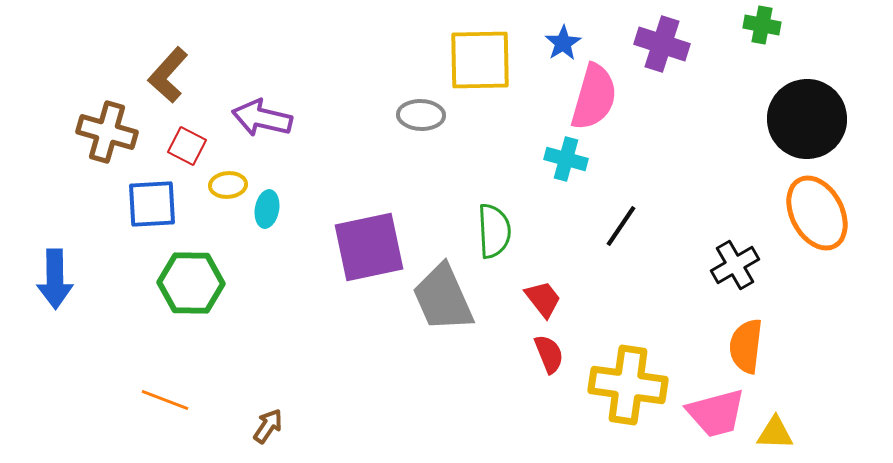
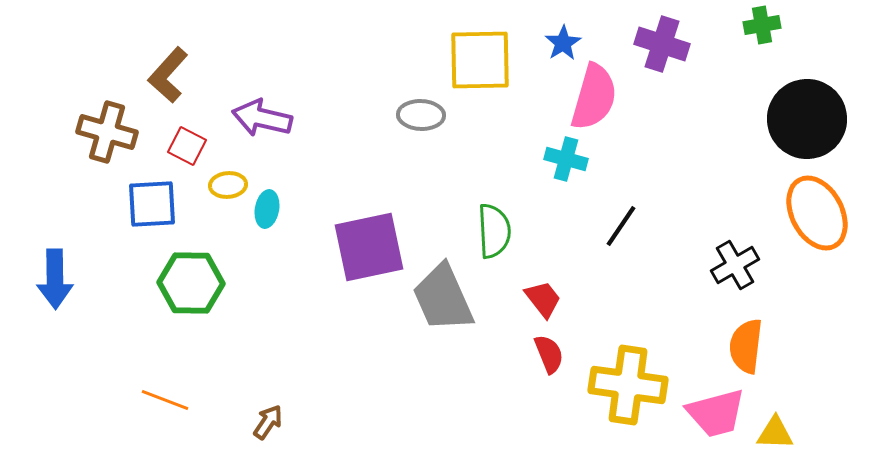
green cross: rotated 21 degrees counterclockwise
brown arrow: moved 4 px up
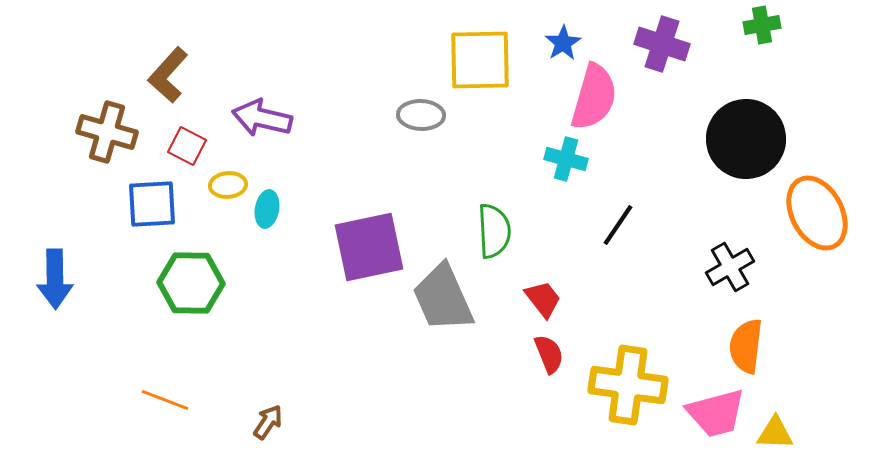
black circle: moved 61 px left, 20 px down
black line: moved 3 px left, 1 px up
black cross: moved 5 px left, 2 px down
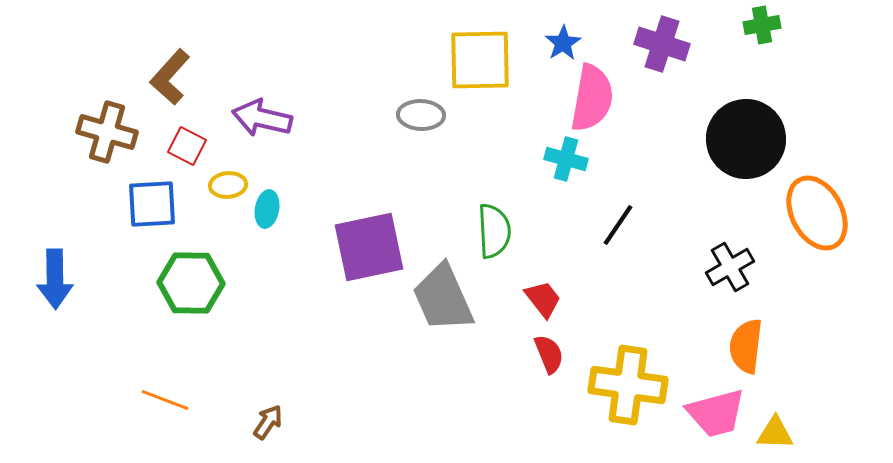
brown L-shape: moved 2 px right, 2 px down
pink semicircle: moved 2 px left, 1 px down; rotated 6 degrees counterclockwise
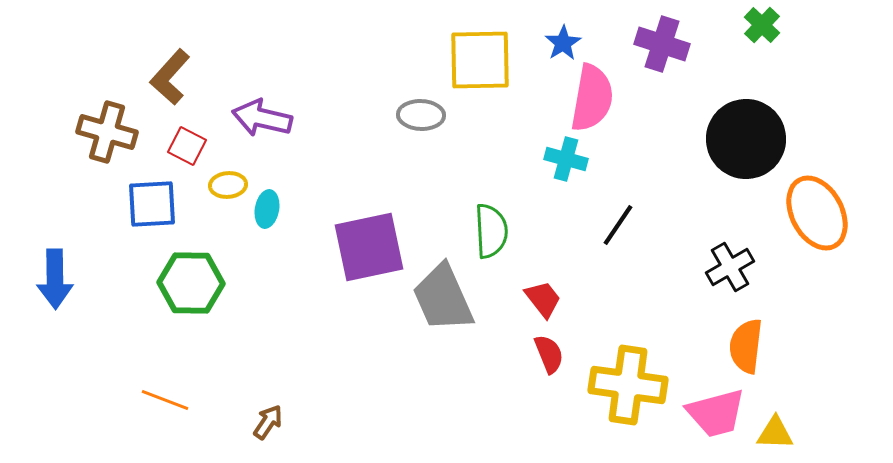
green cross: rotated 36 degrees counterclockwise
green semicircle: moved 3 px left
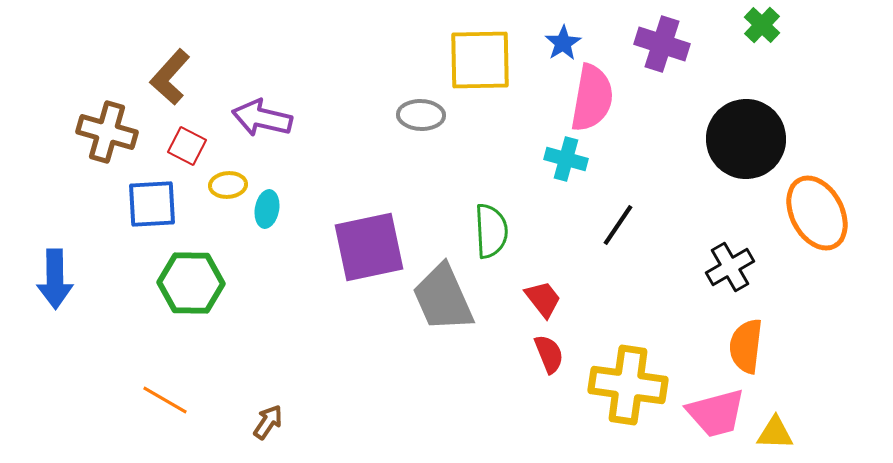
orange line: rotated 9 degrees clockwise
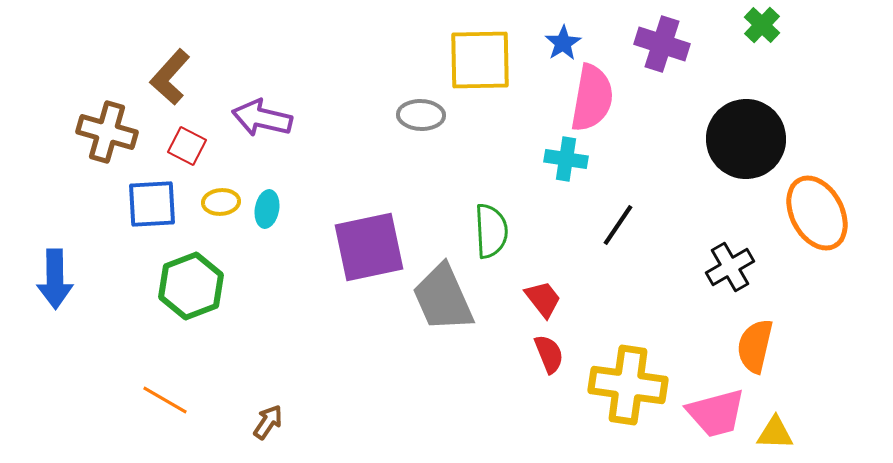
cyan cross: rotated 6 degrees counterclockwise
yellow ellipse: moved 7 px left, 17 px down
green hexagon: moved 3 px down; rotated 22 degrees counterclockwise
orange semicircle: moved 9 px right; rotated 6 degrees clockwise
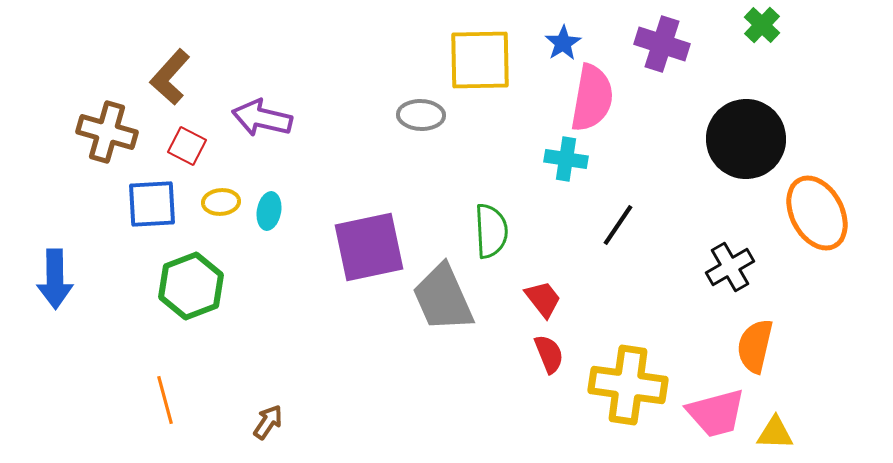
cyan ellipse: moved 2 px right, 2 px down
orange line: rotated 45 degrees clockwise
